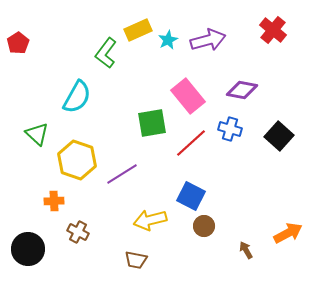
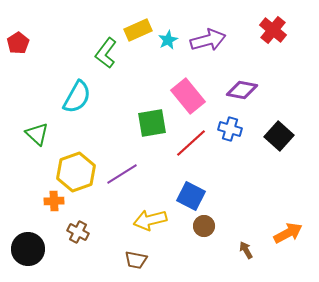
yellow hexagon: moved 1 px left, 12 px down; rotated 21 degrees clockwise
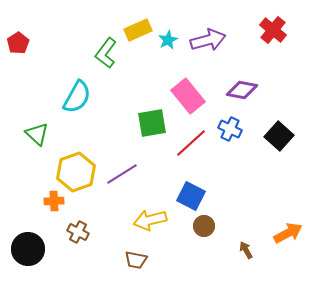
blue cross: rotated 10 degrees clockwise
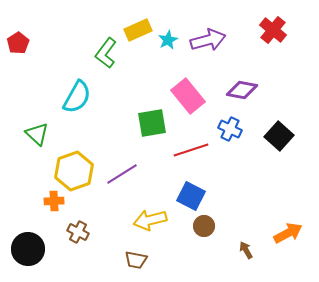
red line: moved 7 px down; rotated 24 degrees clockwise
yellow hexagon: moved 2 px left, 1 px up
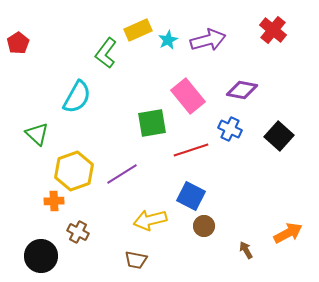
black circle: moved 13 px right, 7 px down
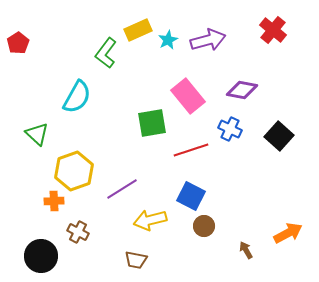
purple line: moved 15 px down
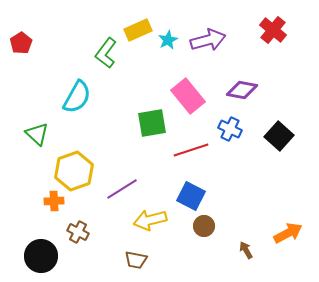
red pentagon: moved 3 px right
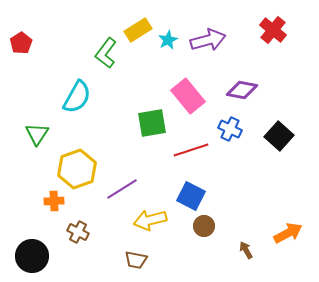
yellow rectangle: rotated 8 degrees counterclockwise
green triangle: rotated 20 degrees clockwise
yellow hexagon: moved 3 px right, 2 px up
black circle: moved 9 px left
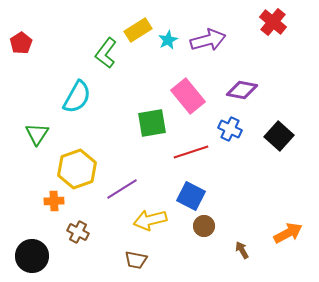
red cross: moved 8 px up
red line: moved 2 px down
brown arrow: moved 4 px left
